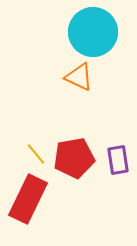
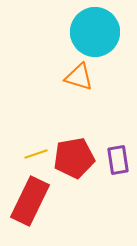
cyan circle: moved 2 px right
orange triangle: rotated 8 degrees counterclockwise
yellow line: rotated 70 degrees counterclockwise
red rectangle: moved 2 px right, 2 px down
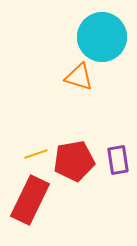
cyan circle: moved 7 px right, 5 px down
red pentagon: moved 3 px down
red rectangle: moved 1 px up
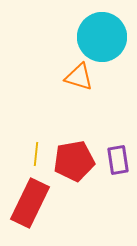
yellow line: rotated 65 degrees counterclockwise
red rectangle: moved 3 px down
